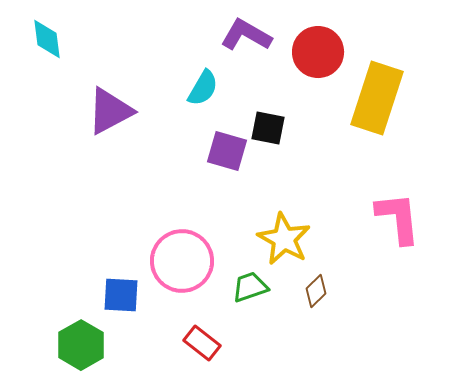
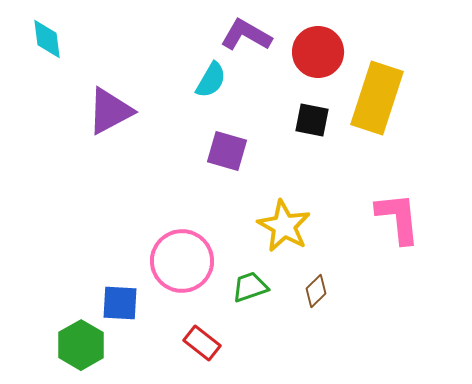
cyan semicircle: moved 8 px right, 8 px up
black square: moved 44 px right, 8 px up
yellow star: moved 13 px up
blue square: moved 1 px left, 8 px down
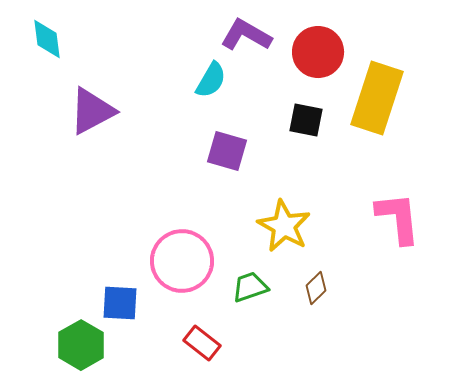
purple triangle: moved 18 px left
black square: moved 6 px left
brown diamond: moved 3 px up
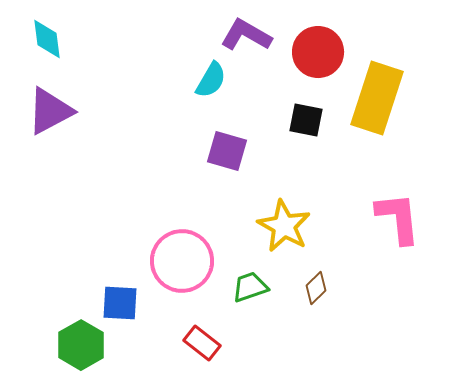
purple triangle: moved 42 px left
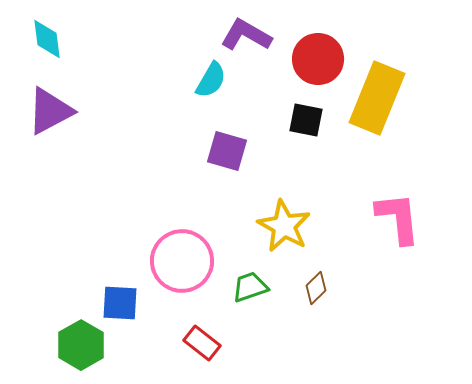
red circle: moved 7 px down
yellow rectangle: rotated 4 degrees clockwise
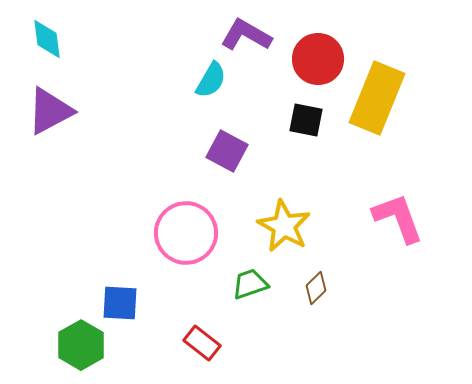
purple square: rotated 12 degrees clockwise
pink L-shape: rotated 14 degrees counterclockwise
pink circle: moved 4 px right, 28 px up
green trapezoid: moved 3 px up
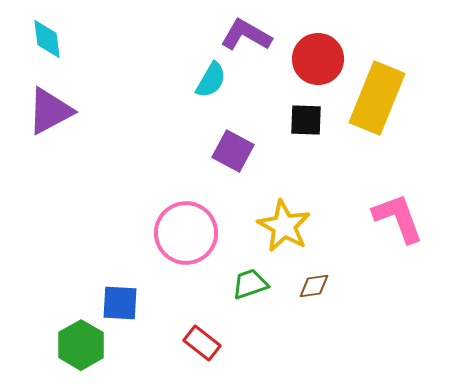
black square: rotated 9 degrees counterclockwise
purple square: moved 6 px right
brown diamond: moved 2 px left, 2 px up; rotated 36 degrees clockwise
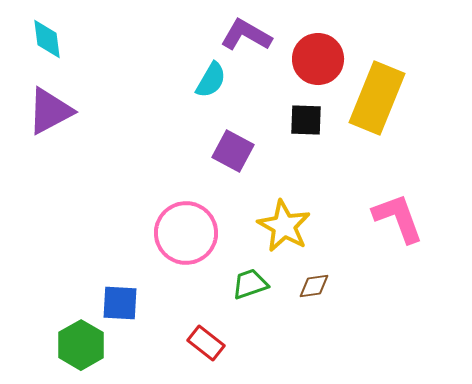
red rectangle: moved 4 px right
